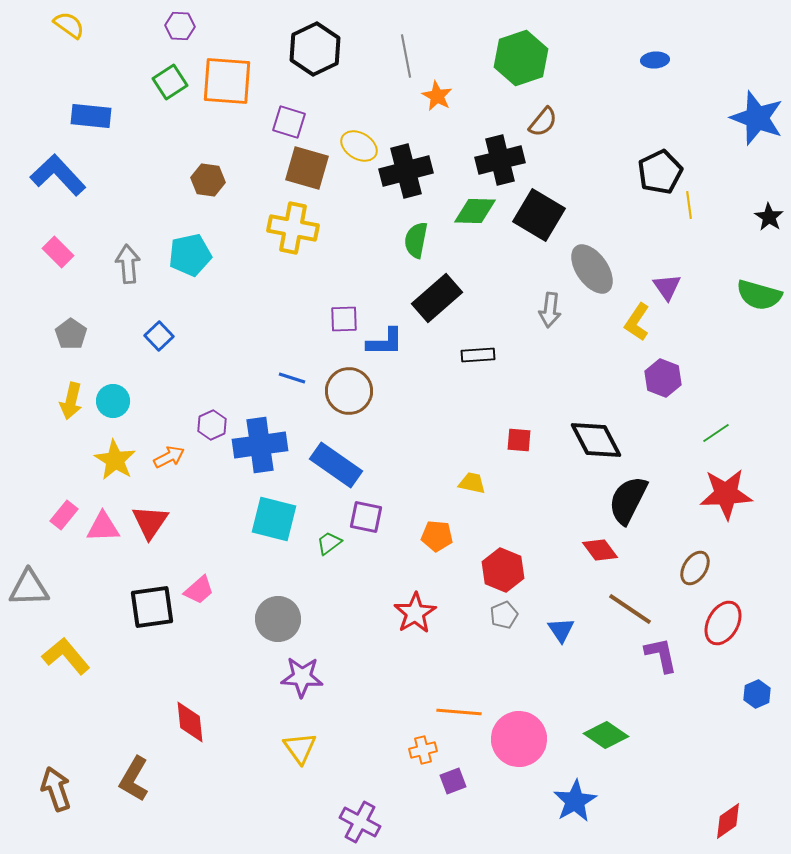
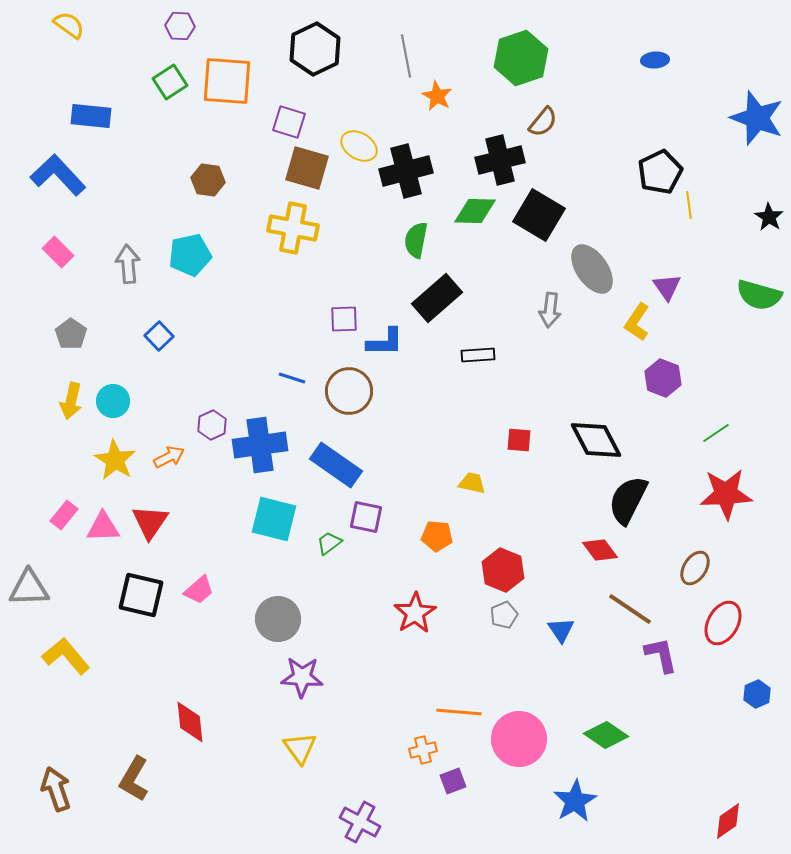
black square at (152, 607): moved 11 px left, 12 px up; rotated 21 degrees clockwise
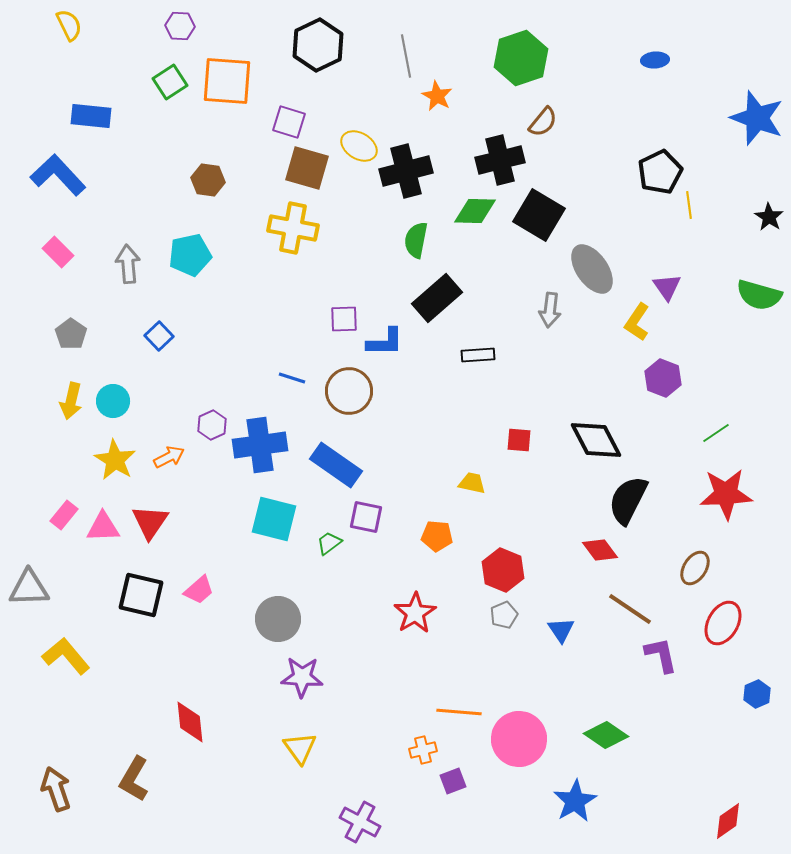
yellow semicircle at (69, 25): rotated 28 degrees clockwise
black hexagon at (315, 49): moved 3 px right, 4 px up
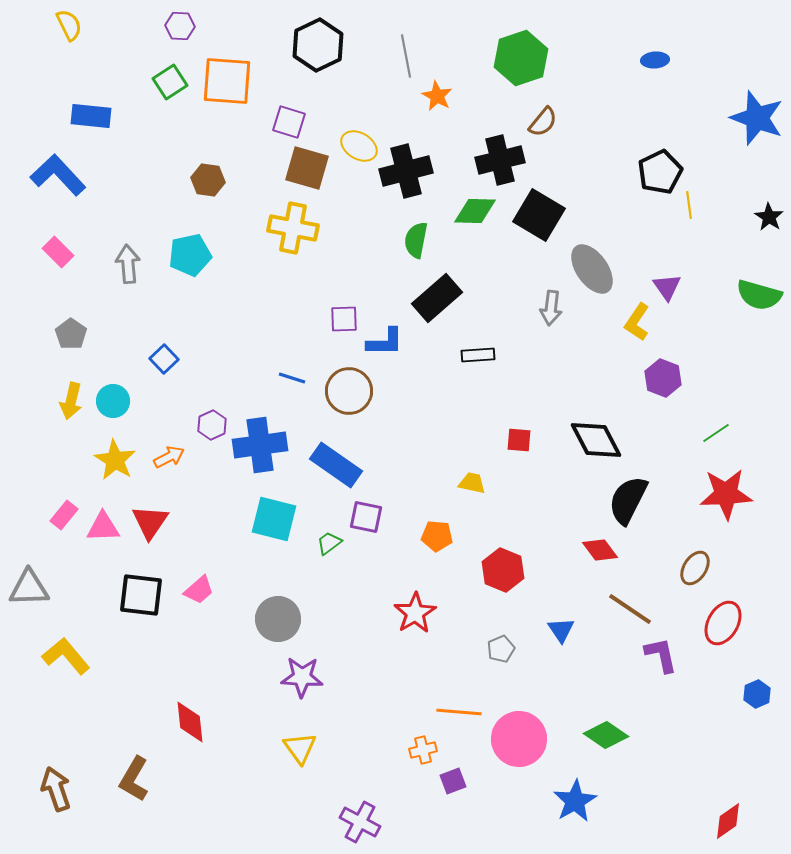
gray arrow at (550, 310): moved 1 px right, 2 px up
blue square at (159, 336): moved 5 px right, 23 px down
black square at (141, 595): rotated 6 degrees counterclockwise
gray pentagon at (504, 615): moved 3 px left, 34 px down
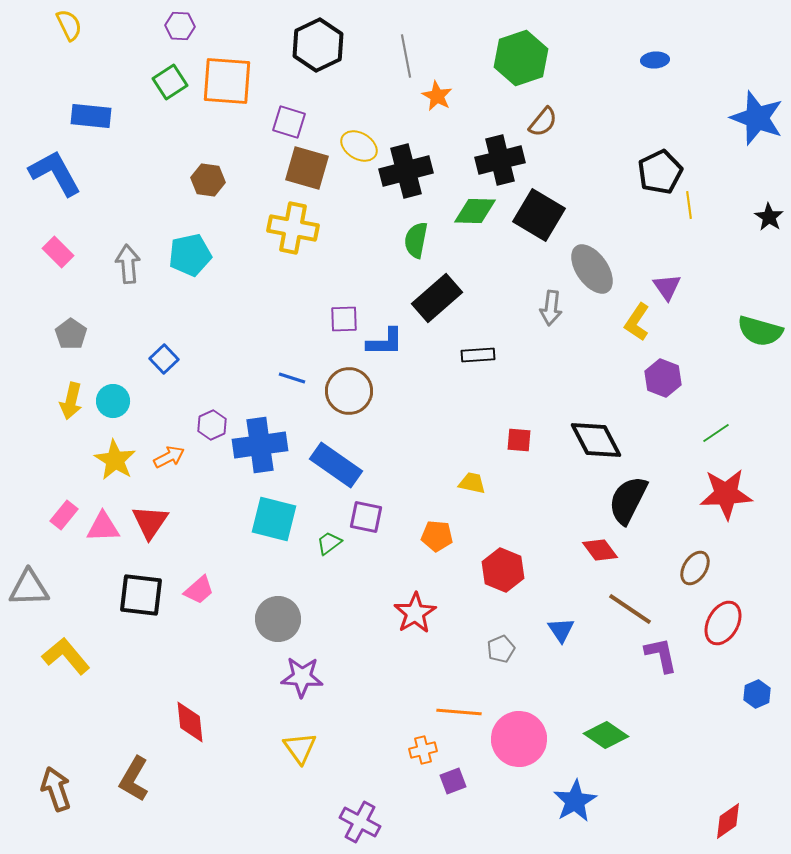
blue L-shape at (58, 175): moved 3 px left, 2 px up; rotated 14 degrees clockwise
green semicircle at (759, 295): moved 1 px right, 36 px down
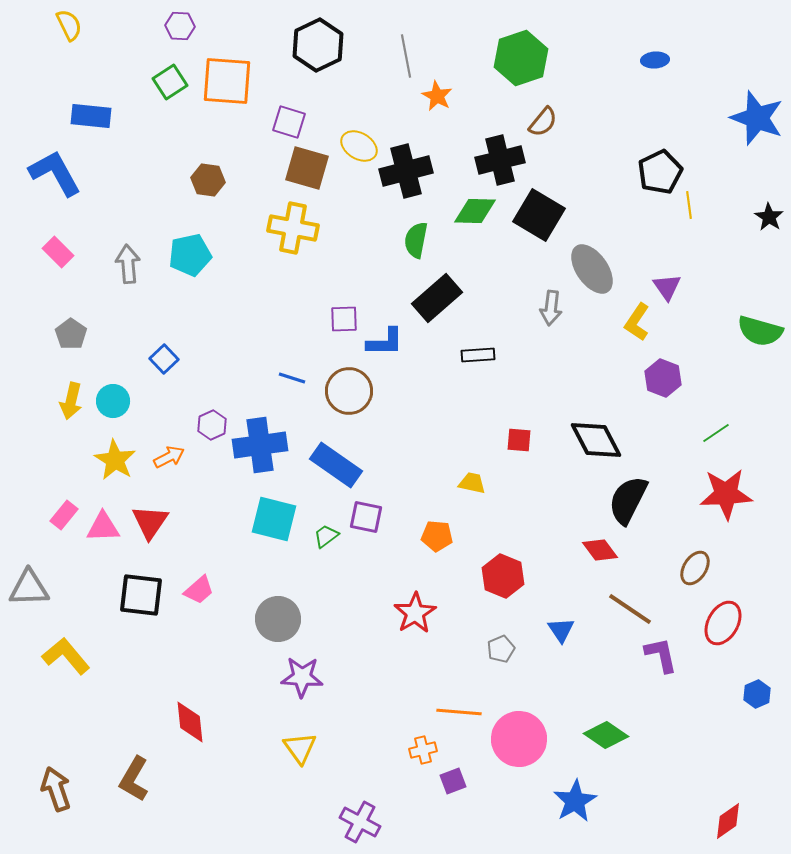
green trapezoid at (329, 543): moved 3 px left, 7 px up
red hexagon at (503, 570): moved 6 px down
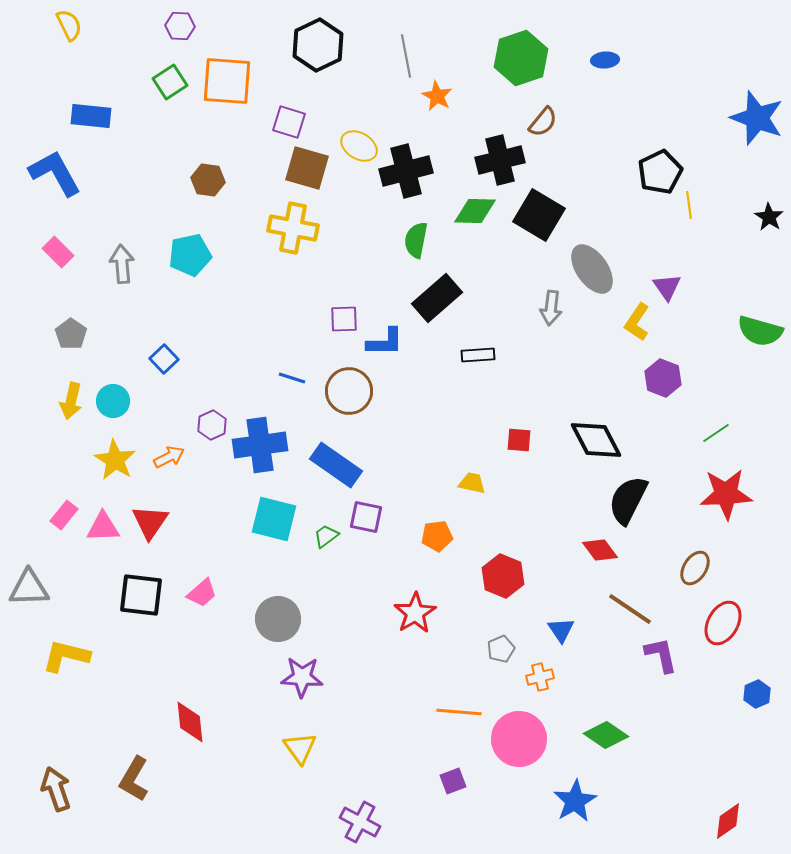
blue ellipse at (655, 60): moved 50 px left
gray arrow at (128, 264): moved 6 px left
orange pentagon at (437, 536): rotated 12 degrees counterclockwise
pink trapezoid at (199, 590): moved 3 px right, 3 px down
yellow L-shape at (66, 656): rotated 36 degrees counterclockwise
orange cross at (423, 750): moved 117 px right, 73 px up
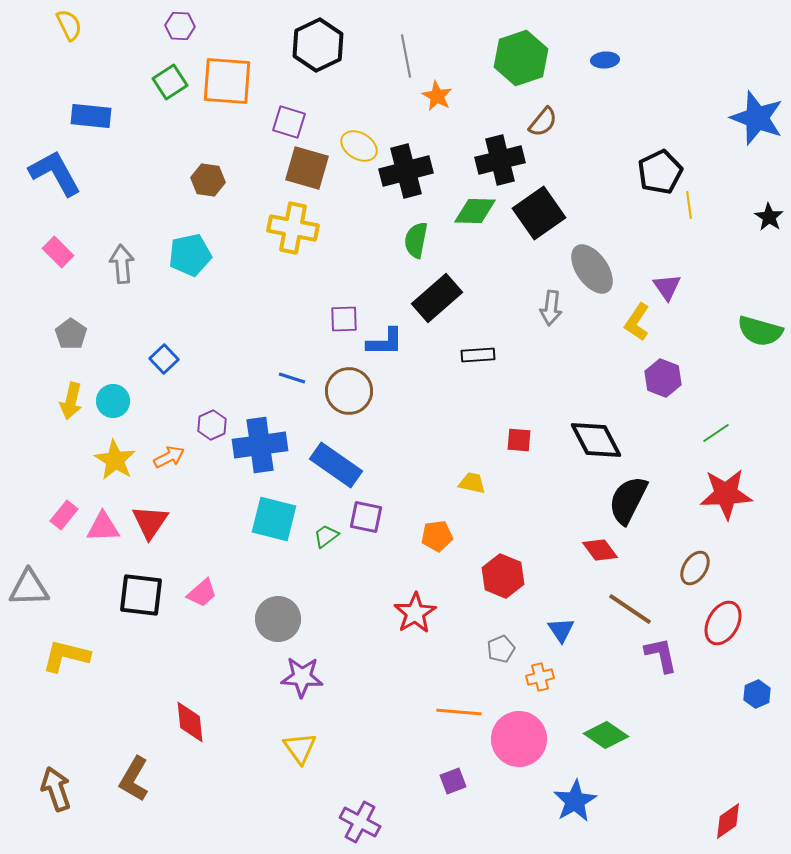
black square at (539, 215): moved 2 px up; rotated 24 degrees clockwise
